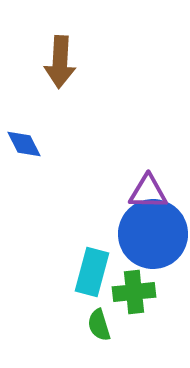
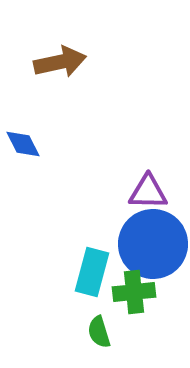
brown arrow: rotated 105 degrees counterclockwise
blue diamond: moved 1 px left
blue circle: moved 10 px down
green semicircle: moved 7 px down
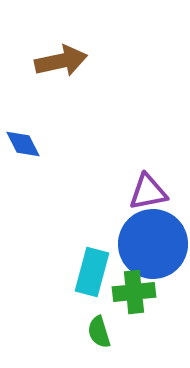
brown arrow: moved 1 px right, 1 px up
purple triangle: rotated 12 degrees counterclockwise
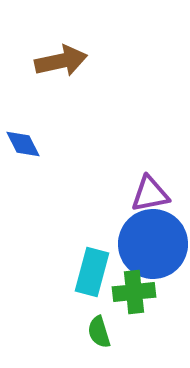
purple triangle: moved 2 px right, 2 px down
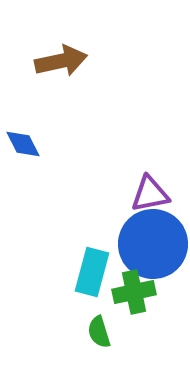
green cross: rotated 6 degrees counterclockwise
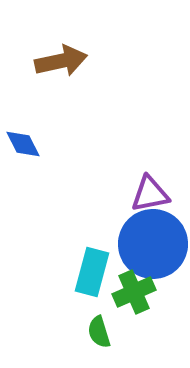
green cross: rotated 12 degrees counterclockwise
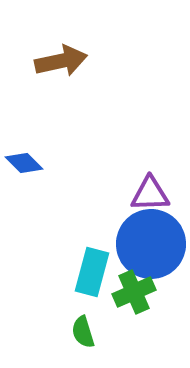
blue diamond: moved 1 px right, 19 px down; rotated 18 degrees counterclockwise
purple triangle: rotated 9 degrees clockwise
blue circle: moved 2 px left
green semicircle: moved 16 px left
